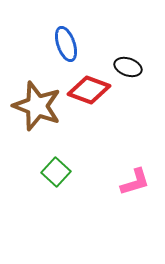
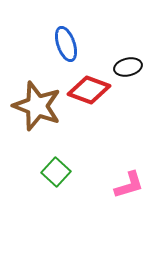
black ellipse: rotated 32 degrees counterclockwise
pink L-shape: moved 6 px left, 3 px down
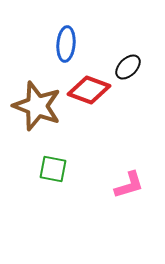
blue ellipse: rotated 24 degrees clockwise
black ellipse: rotated 32 degrees counterclockwise
green square: moved 3 px left, 3 px up; rotated 32 degrees counterclockwise
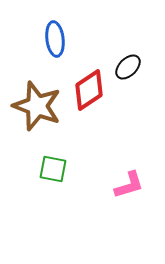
blue ellipse: moved 11 px left, 5 px up; rotated 12 degrees counterclockwise
red diamond: rotated 54 degrees counterclockwise
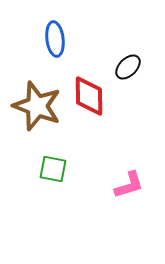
red diamond: moved 6 px down; rotated 57 degrees counterclockwise
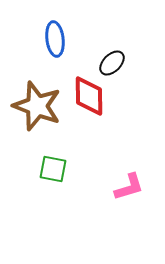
black ellipse: moved 16 px left, 4 px up
pink L-shape: moved 2 px down
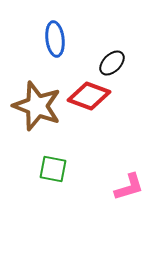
red diamond: rotated 69 degrees counterclockwise
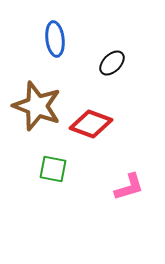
red diamond: moved 2 px right, 28 px down
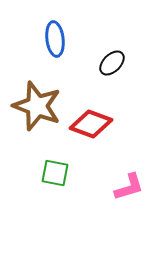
green square: moved 2 px right, 4 px down
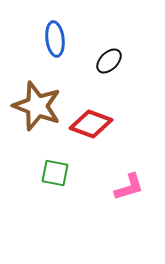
black ellipse: moved 3 px left, 2 px up
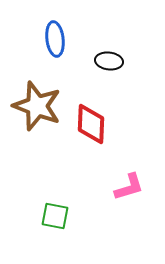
black ellipse: rotated 52 degrees clockwise
red diamond: rotated 72 degrees clockwise
green square: moved 43 px down
